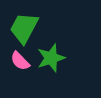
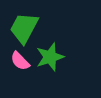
green star: moved 1 px left, 1 px up
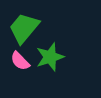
green trapezoid: rotated 12 degrees clockwise
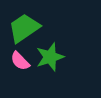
green trapezoid: rotated 16 degrees clockwise
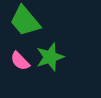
green trapezoid: moved 1 px right, 7 px up; rotated 96 degrees counterclockwise
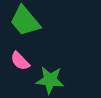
green star: moved 23 px down; rotated 24 degrees clockwise
